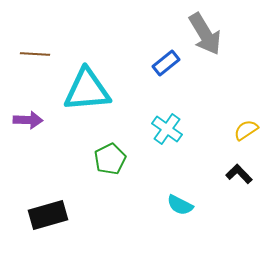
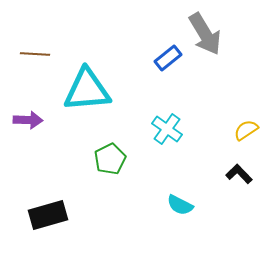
blue rectangle: moved 2 px right, 5 px up
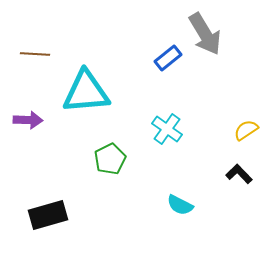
cyan triangle: moved 1 px left, 2 px down
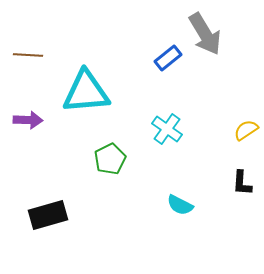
brown line: moved 7 px left, 1 px down
black L-shape: moved 3 px right, 9 px down; rotated 132 degrees counterclockwise
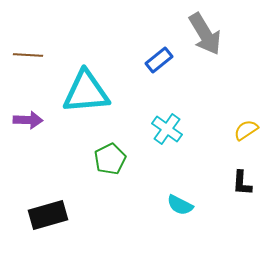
blue rectangle: moved 9 px left, 2 px down
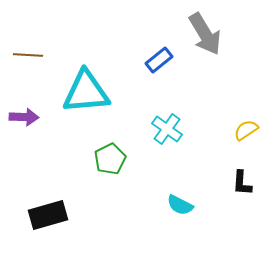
purple arrow: moved 4 px left, 3 px up
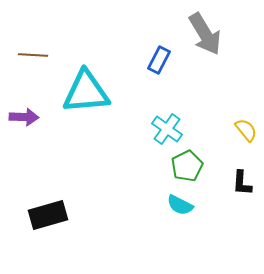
brown line: moved 5 px right
blue rectangle: rotated 24 degrees counterclockwise
yellow semicircle: rotated 85 degrees clockwise
green pentagon: moved 77 px right, 7 px down
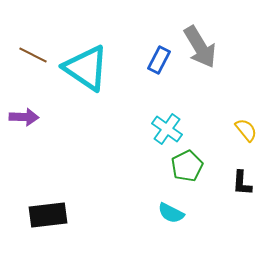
gray arrow: moved 5 px left, 13 px down
brown line: rotated 24 degrees clockwise
cyan triangle: moved 24 px up; rotated 39 degrees clockwise
cyan semicircle: moved 9 px left, 8 px down
black rectangle: rotated 9 degrees clockwise
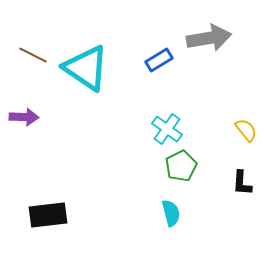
gray arrow: moved 9 px right, 9 px up; rotated 69 degrees counterclockwise
blue rectangle: rotated 32 degrees clockwise
green pentagon: moved 6 px left
cyan semicircle: rotated 132 degrees counterclockwise
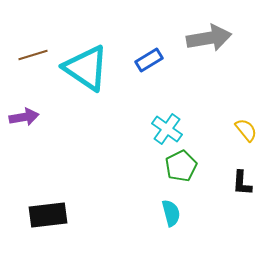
brown line: rotated 44 degrees counterclockwise
blue rectangle: moved 10 px left
purple arrow: rotated 12 degrees counterclockwise
